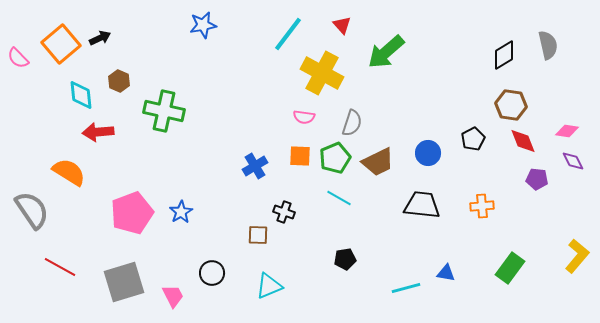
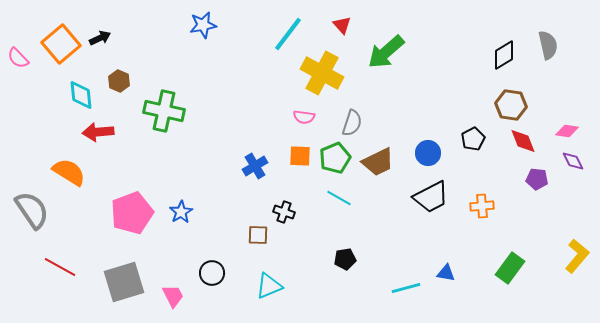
black trapezoid at (422, 205): moved 9 px right, 8 px up; rotated 147 degrees clockwise
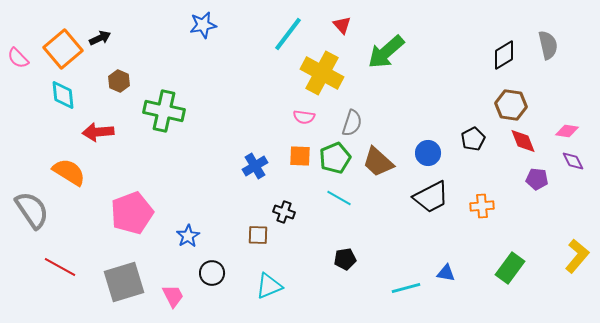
orange square at (61, 44): moved 2 px right, 5 px down
cyan diamond at (81, 95): moved 18 px left
brown trapezoid at (378, 162): rotated 68 degrees clockwise
blue star at (181, 212): moved 7 px right, 24 px down
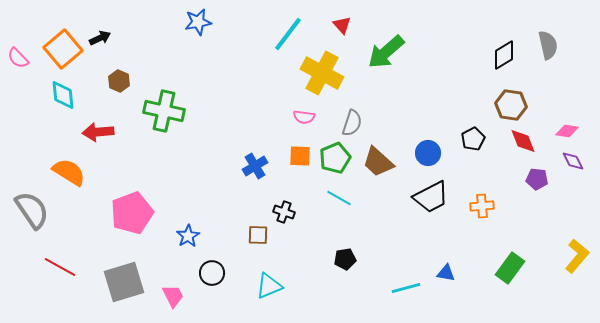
blue star at (203, 25): moved 5 px left, 3 px up
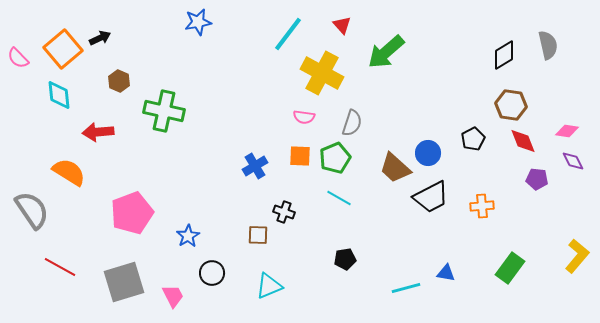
cyan diamond at (63, 95): moved 4 px left
brown trapezoid at (378, 162): moved 17 px right, 6 px down
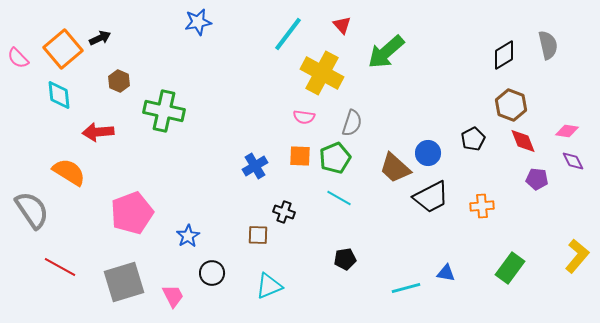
brown hexagon at (511, 105): rotated 12 degrees clockwise
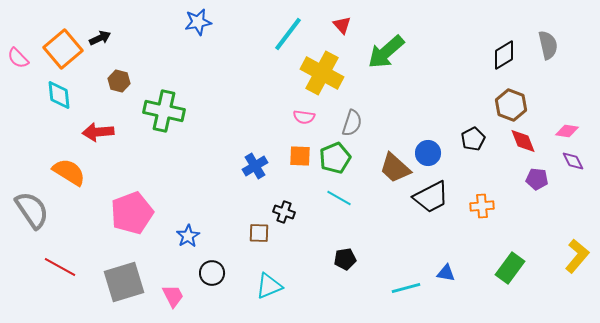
brown hexagon at (119, 81): rotated 10 degrees counterclockwise
brown square at (258, 235): moved 1 px right, 2 px up
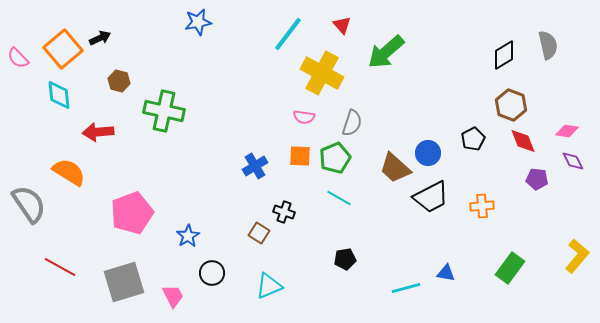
gray semicircle at (32, 210): moved 3 px left, 6 px up
brown square at (259, 233): rotated 30 degrees clockwise
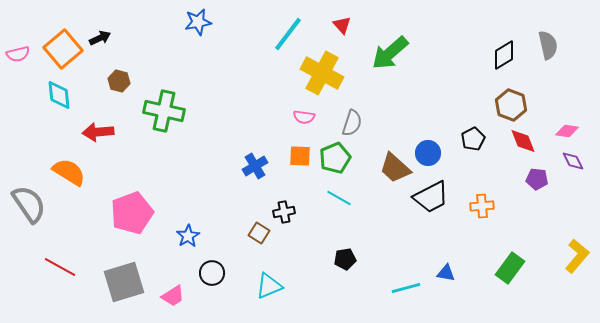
green arrow at (386, 52): moved 4 px right, 1 px down
pink semicircle at (18, 58): moved 4 px up; rotated 60 degrees counterclockwise
black cross at (284, 212): rotated 30 degrees counterclockwise
pink trapezoid at (173, 296): rotated 85 degrees clockwise
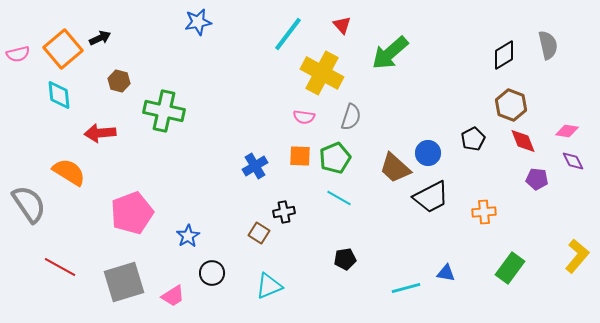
gray semicircle at (352, 123): moved 1 px left, 6 px up
red arrow at (98, 132): moved 2 px right, 1 px down
orange cross at (482, 206): moved 2 px right, 6 px down
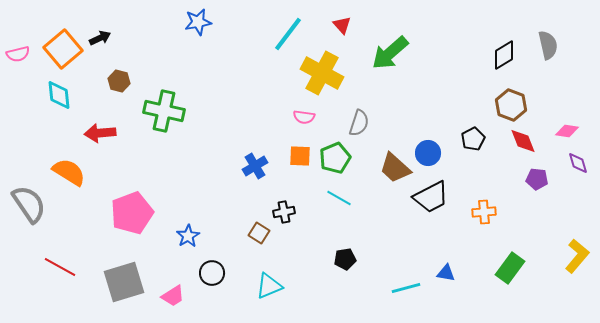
gray semicircle at (351, 117): moved 8 px right, 6 px down
purple diamond at (573, 161): moved 5 px right, 2 px down; rotated 10 degrees clockwise
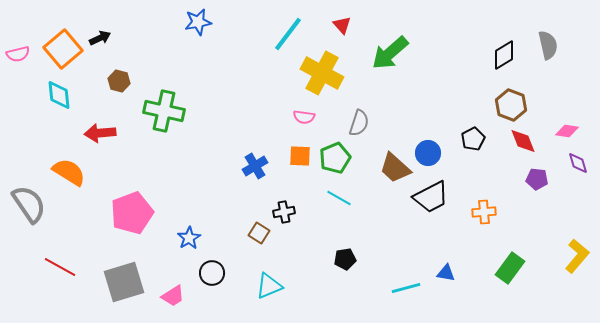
blue star at (188, 236): moved 1 px right, 2 px down
